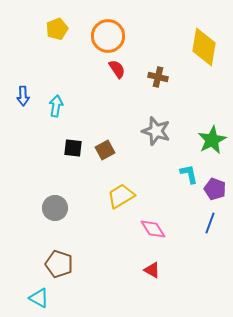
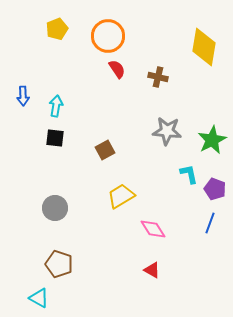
gray star: moved 11 px right; rotated 12 degrees counterclockwise
black square: moved 18 px left, 10 px up
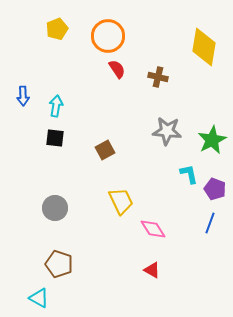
yellow trapezoid: moved 5 px down; rotated 96 degrees clockwise
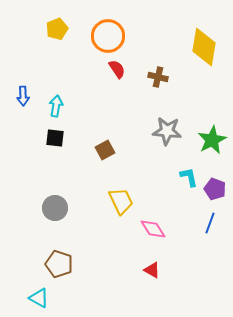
cyan L-shape: moved 3 px down
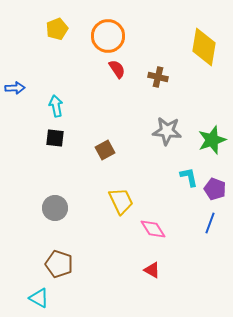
blue arrow: moved 8 px left, 8 px up; rotated 90 degrees counterclockwise
cyan arrow: rotated 20 degrees counterclockwise
green star: rotated 8 degrees clockwise
